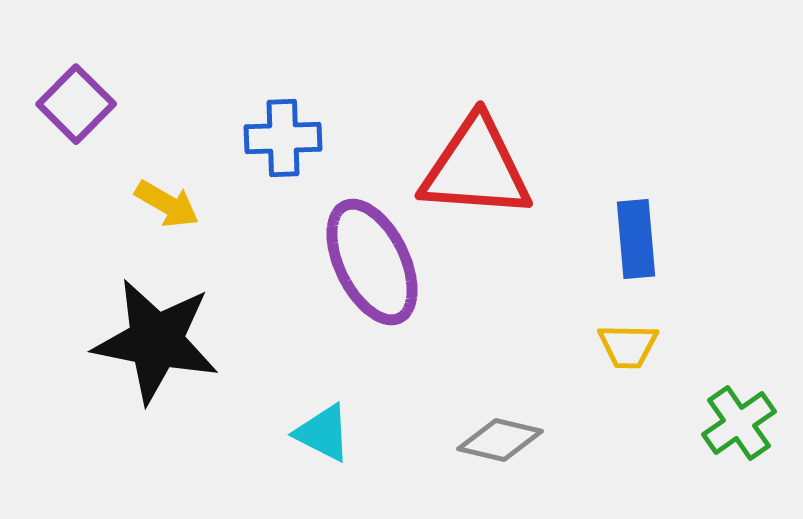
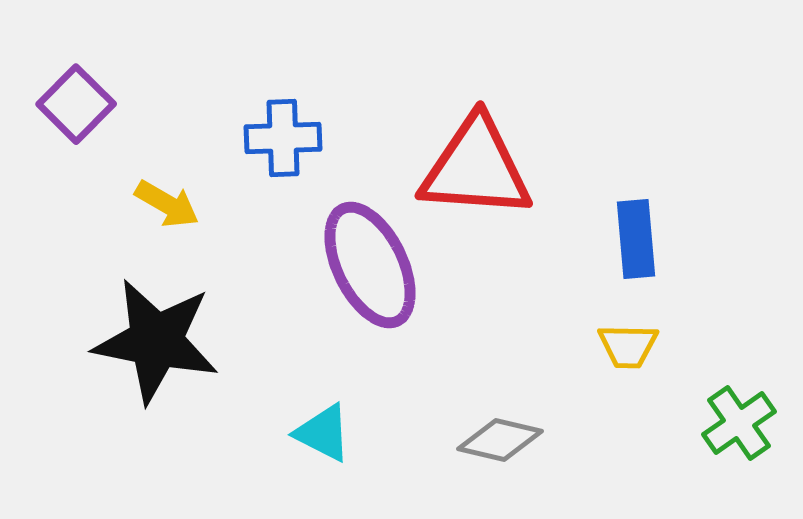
purple ellipse: moved 2 px left, 3 px down
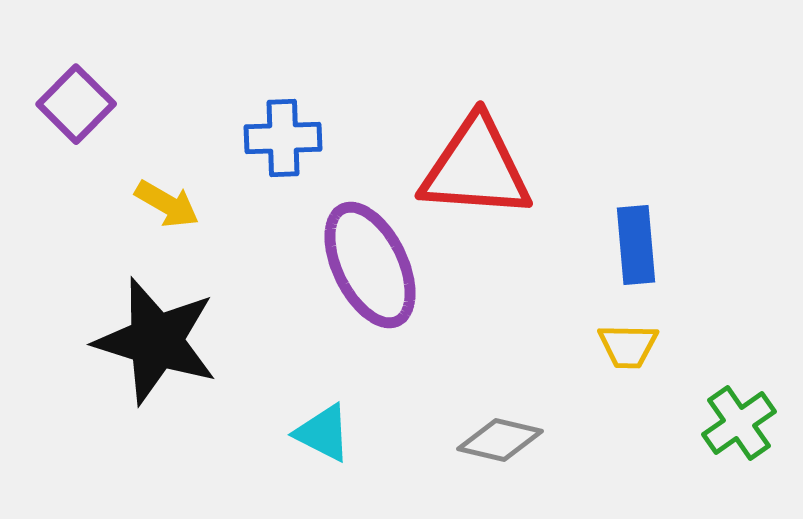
blue rectangle: moved 6 px down
black star: rotated 6 degrees clockwise
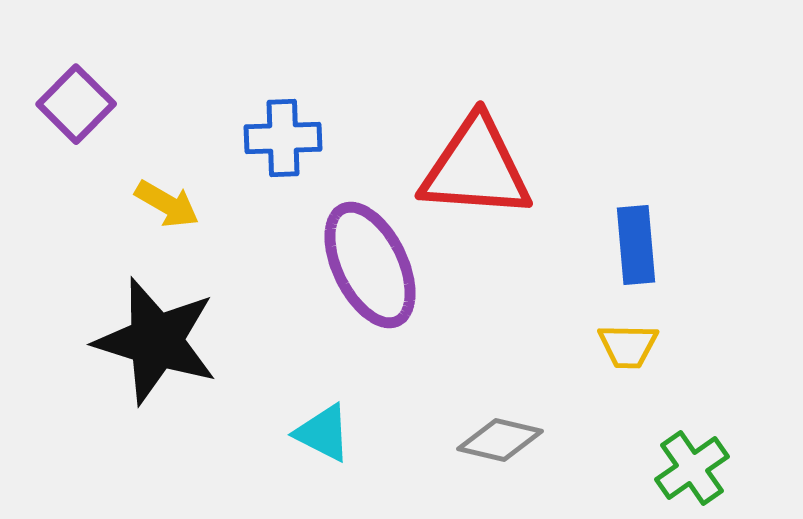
green cross: moved 47 px left, 45 px down
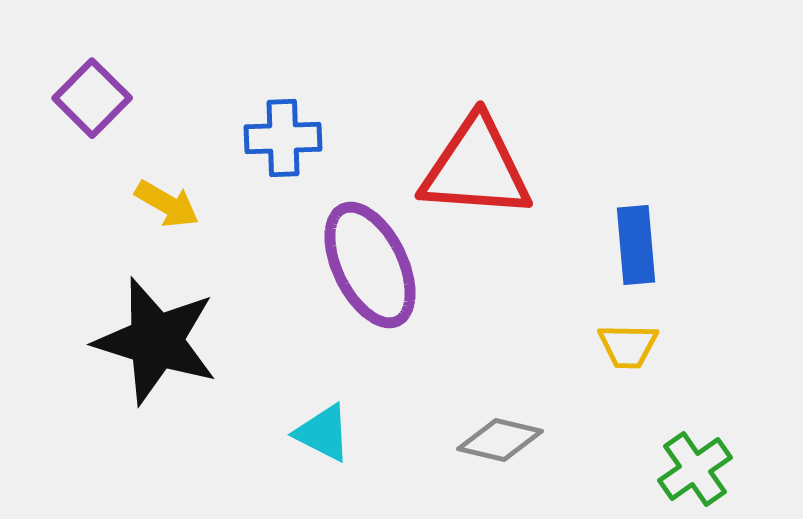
purple square: moved 16 px right, 6 px up
green cross: moved 3 px right, 1 px down
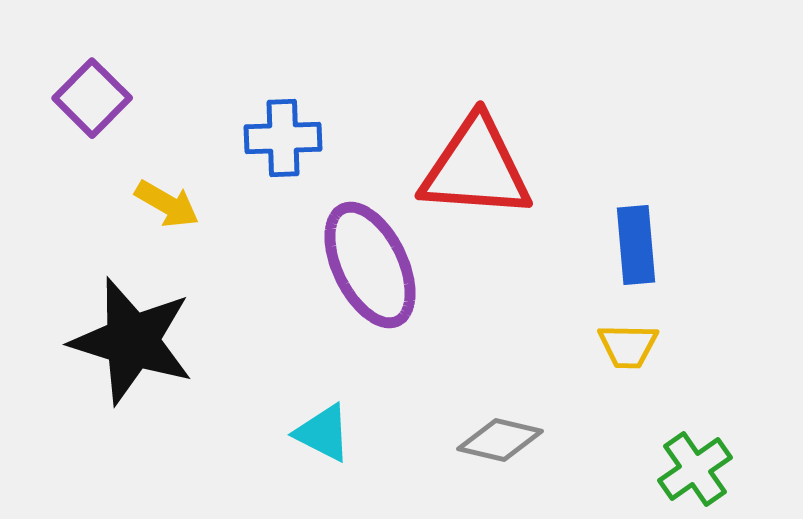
black star: moved 24 px left
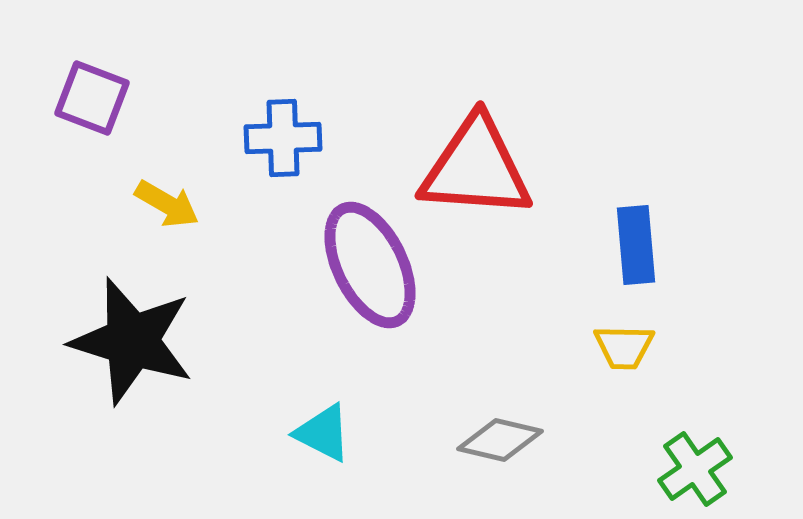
purple square: rotated 24 degrees counterclockwise
yellow trapezoid: moved 4 px left, 1 px down
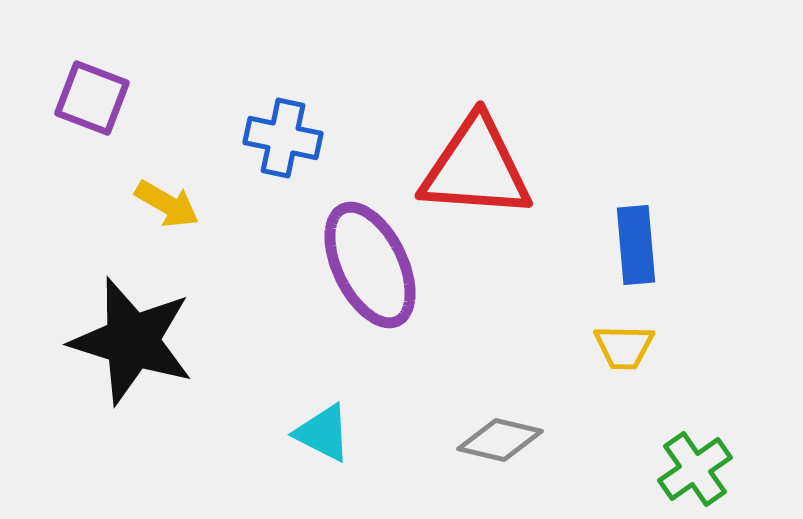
blue cross: rotated 14 degrees clockwise
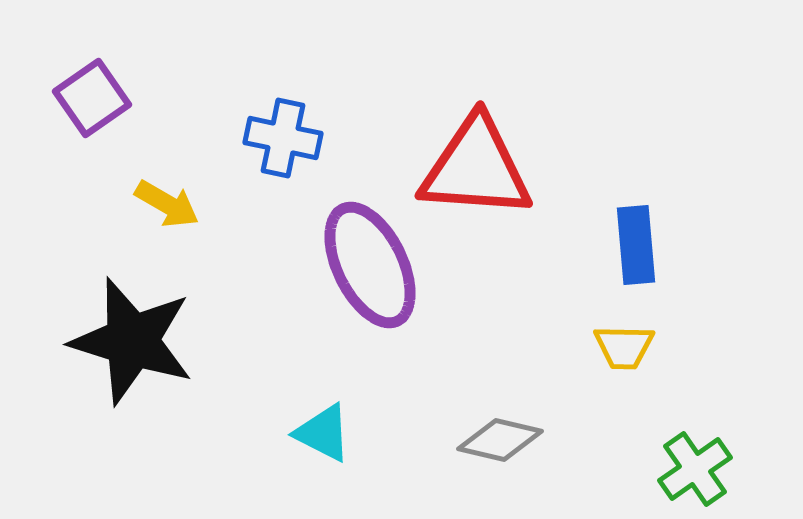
purple square: rotated 34 degrees clockwise
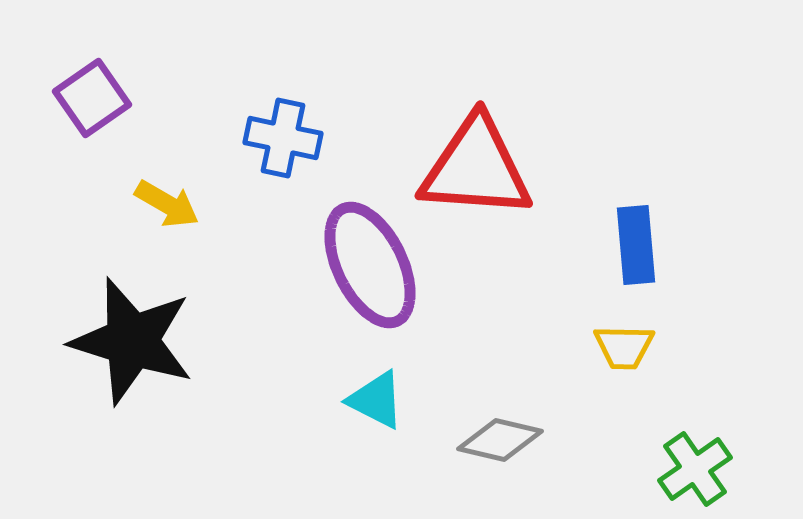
cyan triangle: moved 53 px right, 33 px up
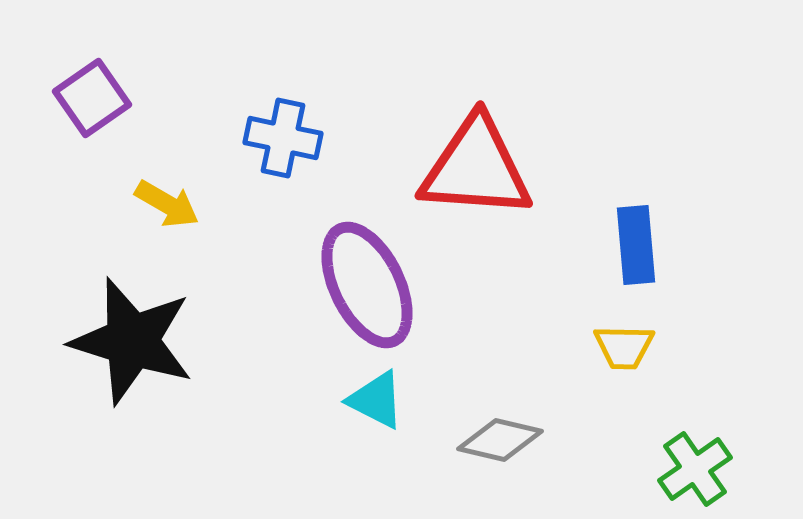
purple ellipse: moved 3 px left, 20 px down
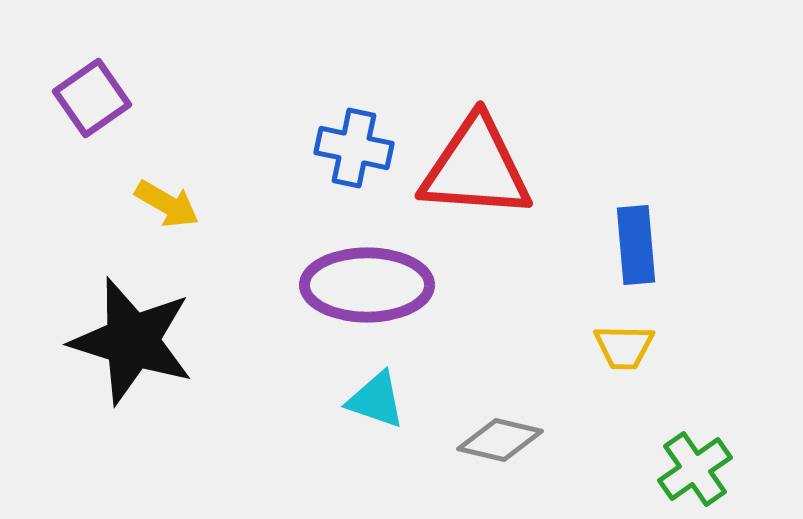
blue cross: moved 71 px right, 10 px down
purple ellipse: rotated 64 degrees counterclockwise
cyan triangle: rotated 8 degrees counterclockwise
